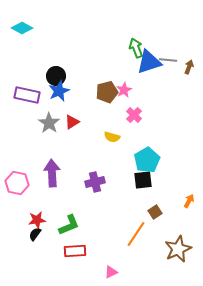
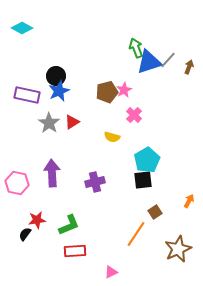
gray line: rotated 54 degrees counterclockwise
black semicircle: moved 10 px left
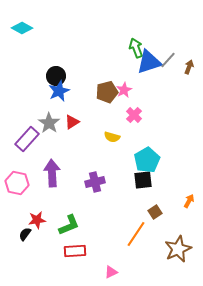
purple rectangle: moved 44 px down; rotated 60 degrees counterclockwise
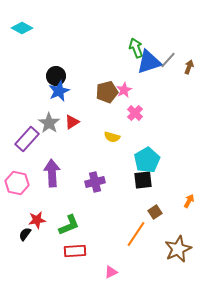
pink cross: moved 1 px right, 2 px up
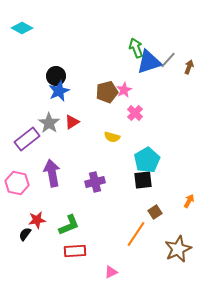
purple rectangle: rotated 10 degrees clockwise
purple arrow: rotated 8 degrees counterclockwise
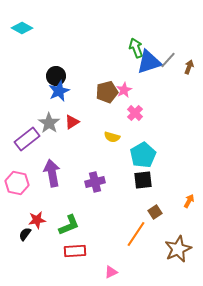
cyan pentagon: moved 4 px left, 5 px up
